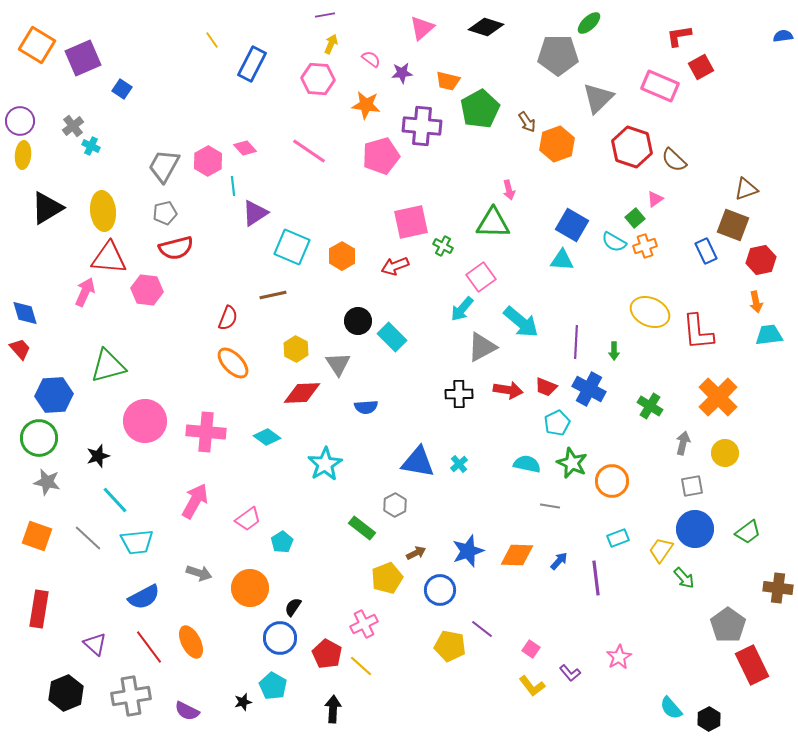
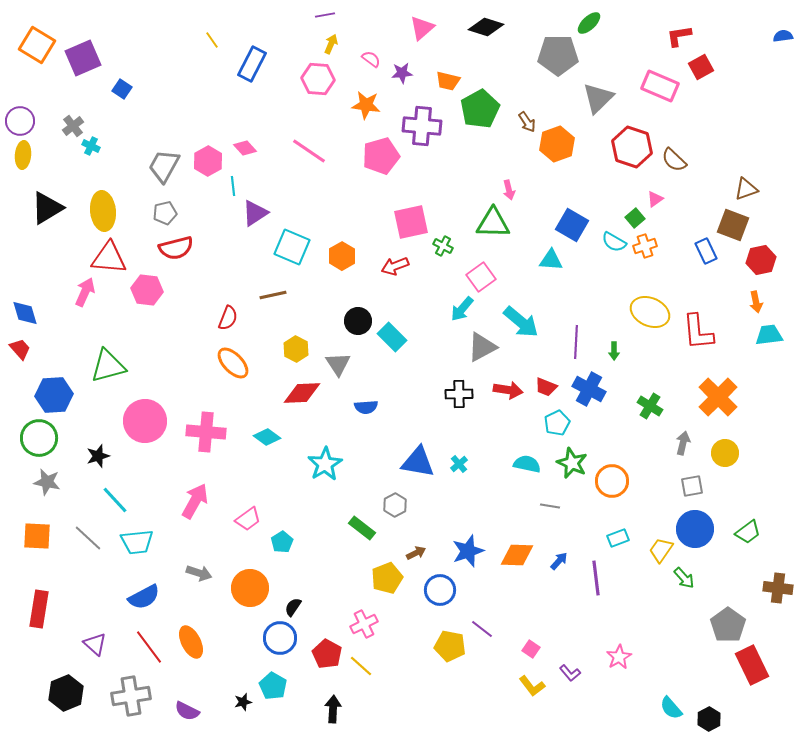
cyan triangle at (562, 260): moved 11 px left
orange square at (37, 536): rotated 16 degrees counterclockwise
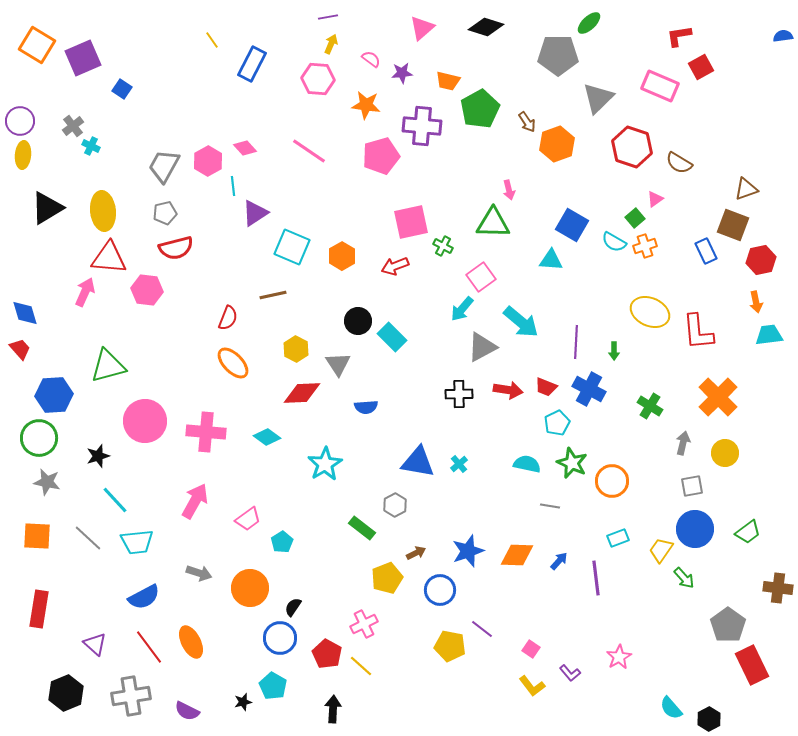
purple line at (325, 15): moved 3 px right, 2 px down
brown semicircle at (674, 160): moved 5 px right, 3 px down; rotated 12 degrees counterclockwise
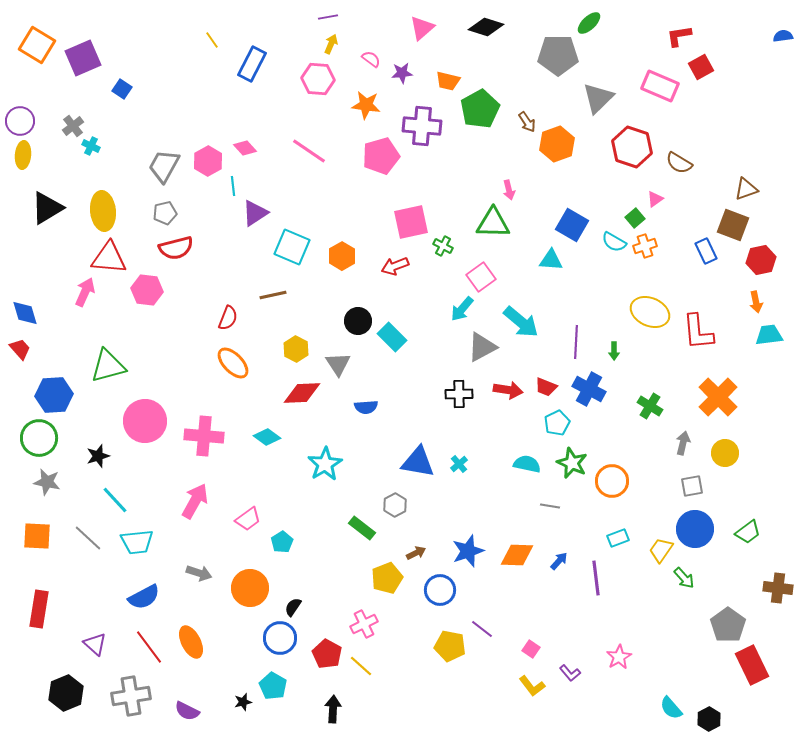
pink cross at (206, 432): moved 2 px left, 4 px down
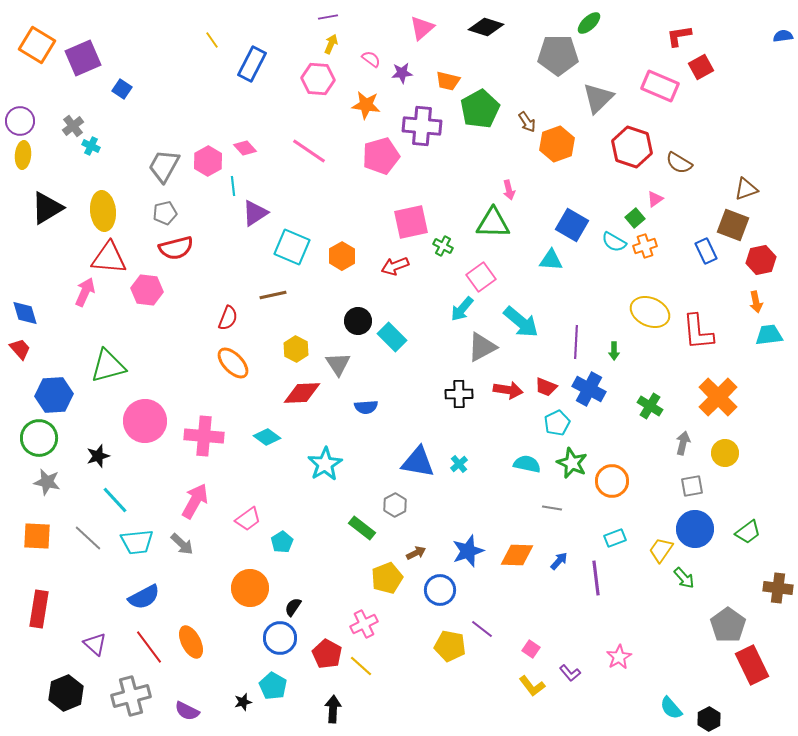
gray line at (550, 506): moved 2 px right, 2 px down
cyan rectangle at (618, 538): moved 3 px left
gray arrow at (199, 573): moved 17 px left, 29 px up; rotated 25 degrees clockwise
gray cross at (131, 696): rotated 6 degrees counterclockwise
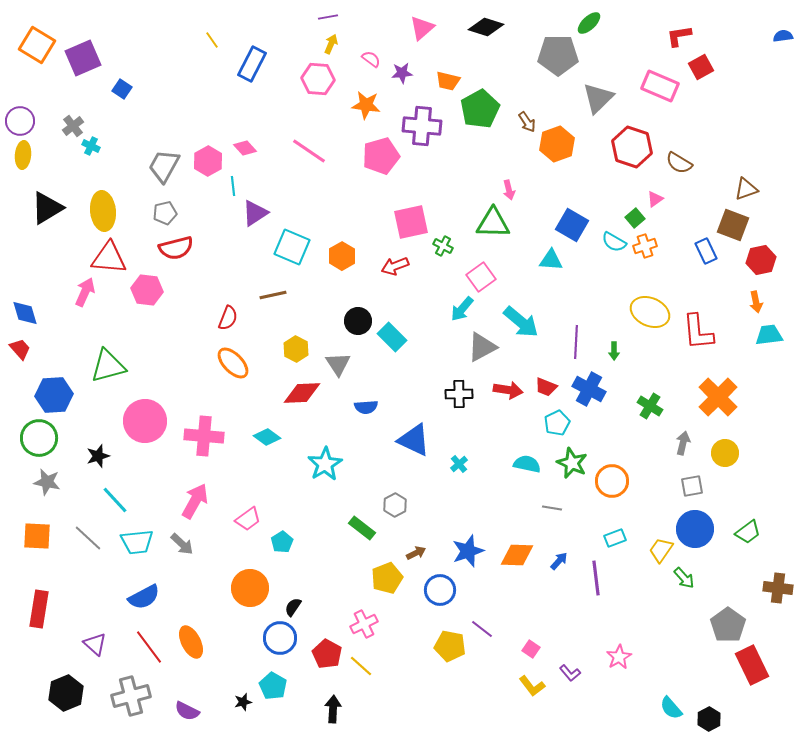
blue triangle at (418, 462): moved 4 px left, 22 px up; rotated 15 degrees clockwise
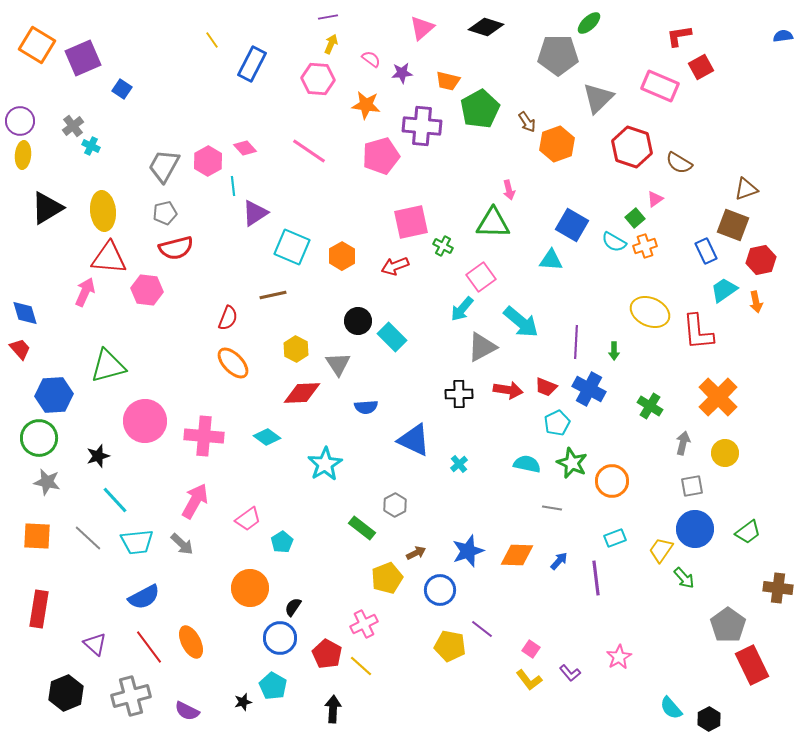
cyan trapezoid at (769, 335): moved 45 px left, 45 px up; rotated 28 degrees counterclockwise
yellow L-shape at (532, 686): moved 3 px left, 6 px up
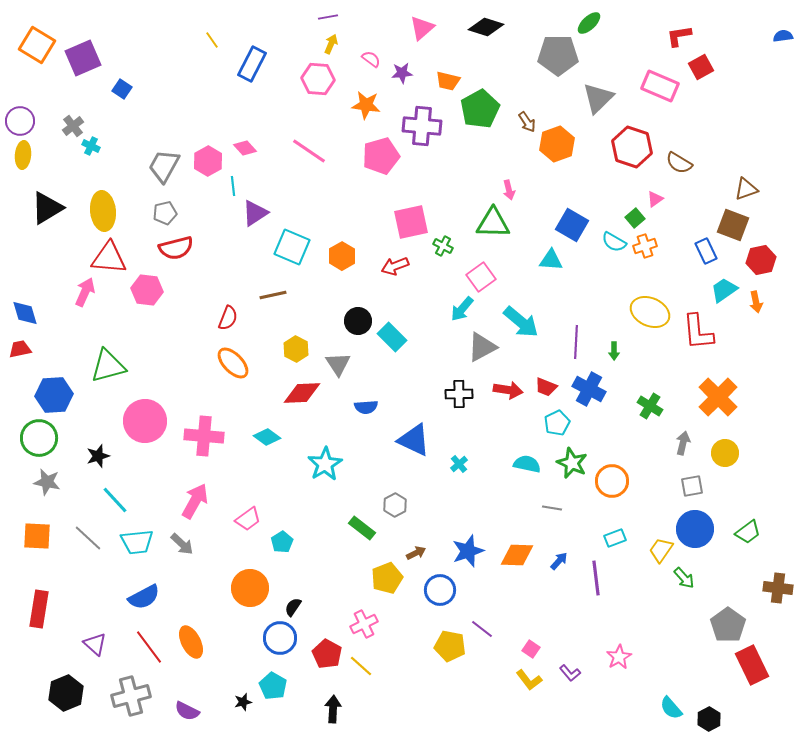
red trapezoid at (20, 349): rotated 60 degrees counterclockwise
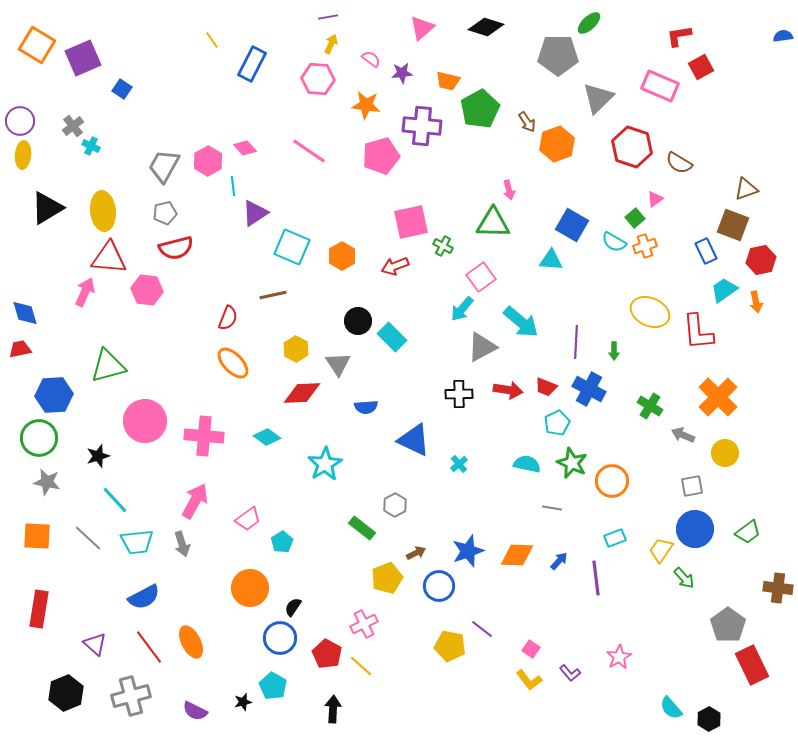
gray arrow at (683, 443): moved 8 px up; rotated 80 degrees counterclockwise
gray arrow at (182, 544): rotated 30 degrees clockwise
blue circle at (440, 590): moved 1 px left, 4 px up
purple semicircle at (187, 711): moved 8 px right
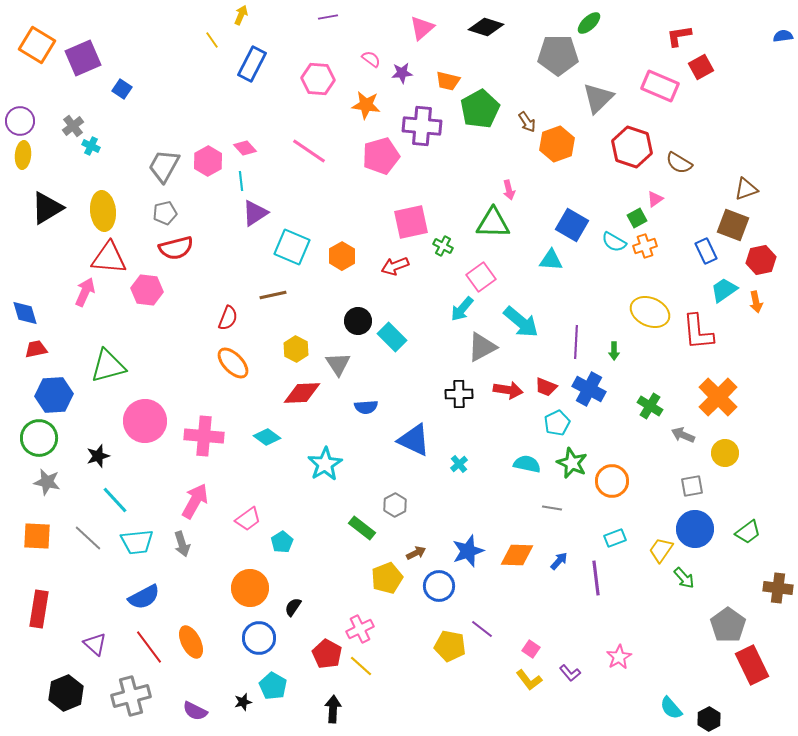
yellow arrow at (331, 44): moved 90 px left, 29 px up
cyan line at (233, 186): moved 8 px right, 5 px up
green square at (635, 218): moved 2 px right; rotated 12 degrees clockwise
red trapezoid at (20, 349): moved 16 px right
pink cross at (364, 624): moved 4 px left, 5 px down
blue circle at (280, 638): moved 21 px left
